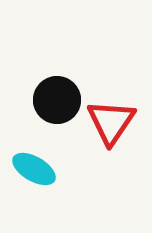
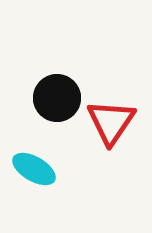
black circle: moved 2 px up
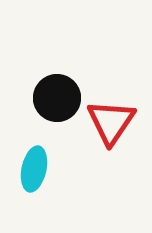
cyan ellipse: rotated 72 degrees clockwise
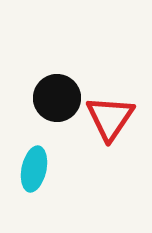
red triangle: moved 1 px left, 4 px up
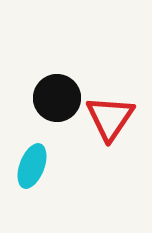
cyan ellipse: moved 2 px left, 3 px up; rotated 9 degrees clockwise
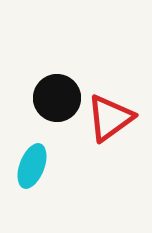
red triangle: rotated 20 degrees clockwise
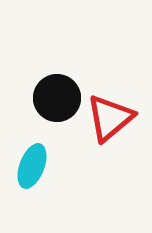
red triangle: rotated 4 degrees counterclockwise
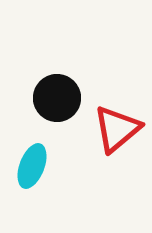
red triangle: moved 7 px right, 11 px down
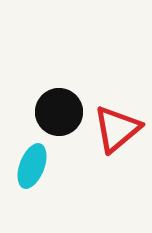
black circle: moved 2 px right, 14 px down
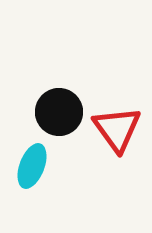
red triangle: rotated 26 degrees counterclockwise
